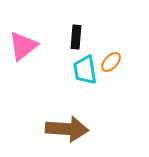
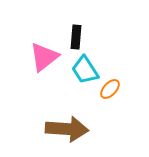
pink triangle: moved 21 px right, 11 px down
orange ellipse: moved 1 px left, 27 px down
cyan trapezoid: rotated 24 degrees counterclockwise
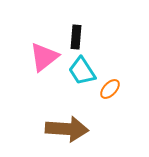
cyan trapezoid: moved 3 px left, 1 px down
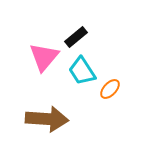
black rectangle: rotated 45 degrees clockwise
pink triangle: rotated 12 degrees counterclockwise
brown arrow: moved 20 px left, 10 px up
